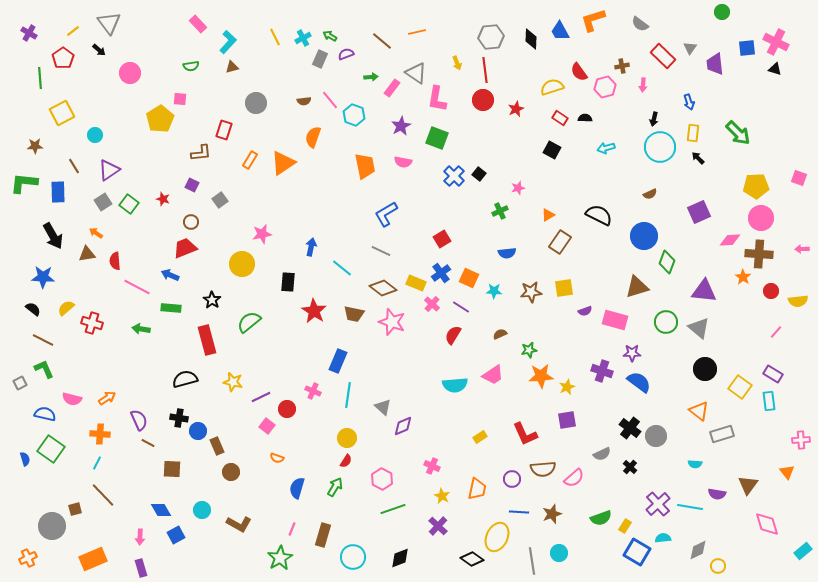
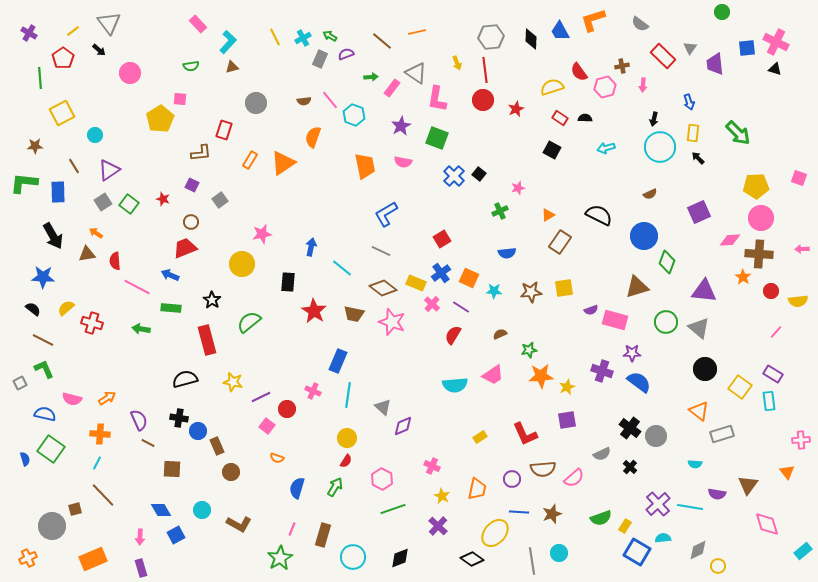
purple semicircle at (585, 311): moved 6 px right, 1 px up
yellow ellipse at (497, 537): moved 2 px left, 4 px up; rotated 16 degrees clockwise
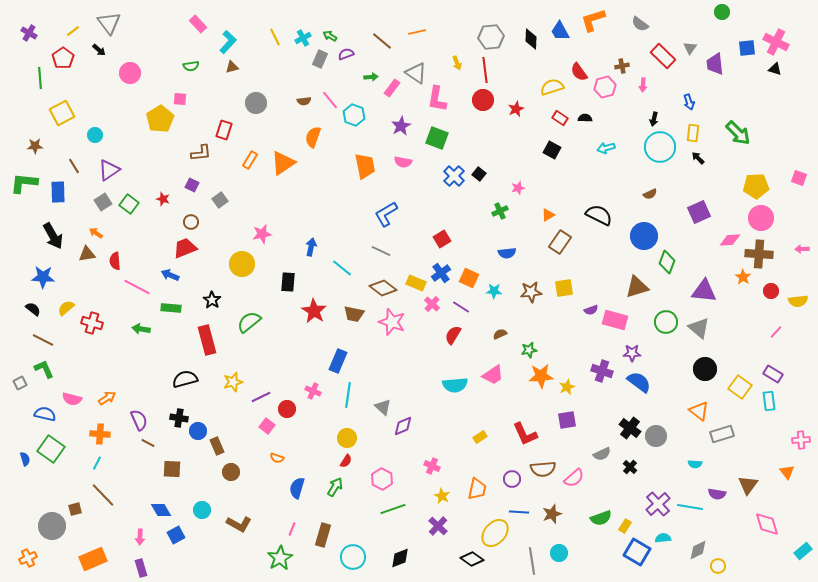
yellow star at (233, 382): rotated 30 degrees counterclockwise
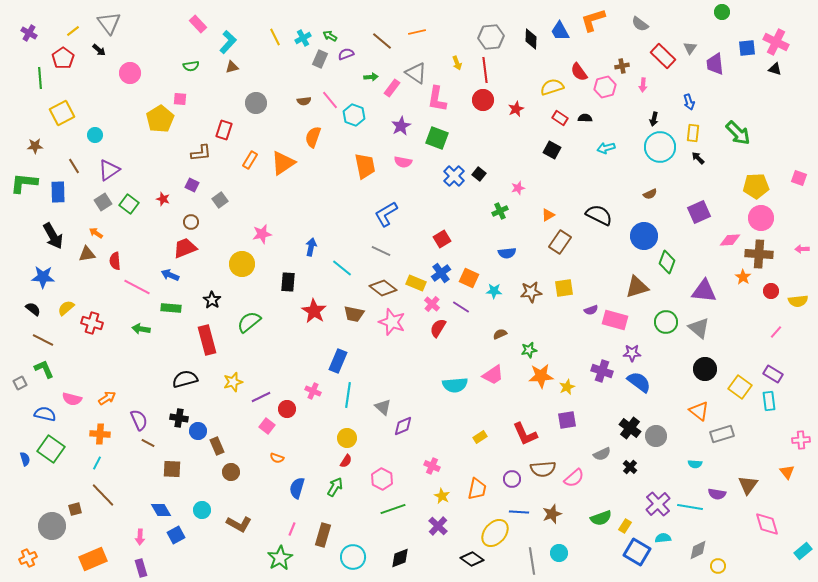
red semicircle at (453, 335): moved 15 px left, 7 px up
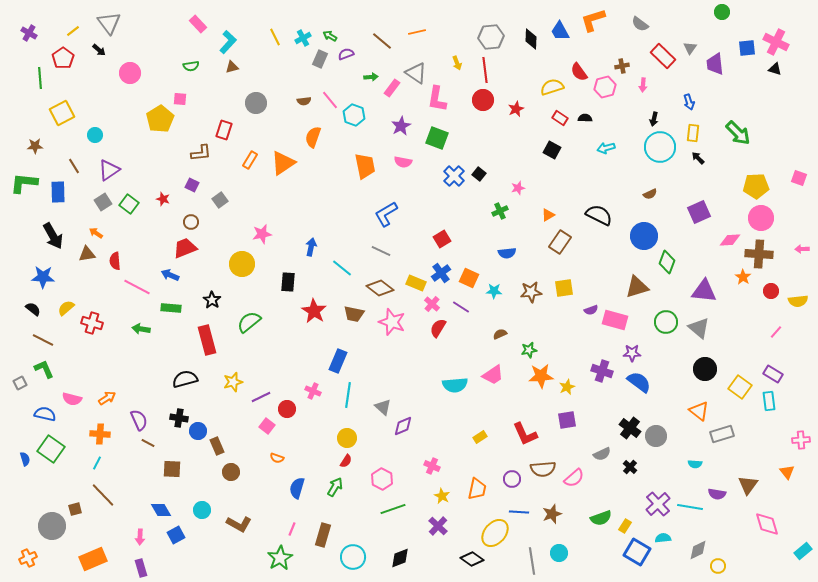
brown diamond at (383, 288): moved 3 px left
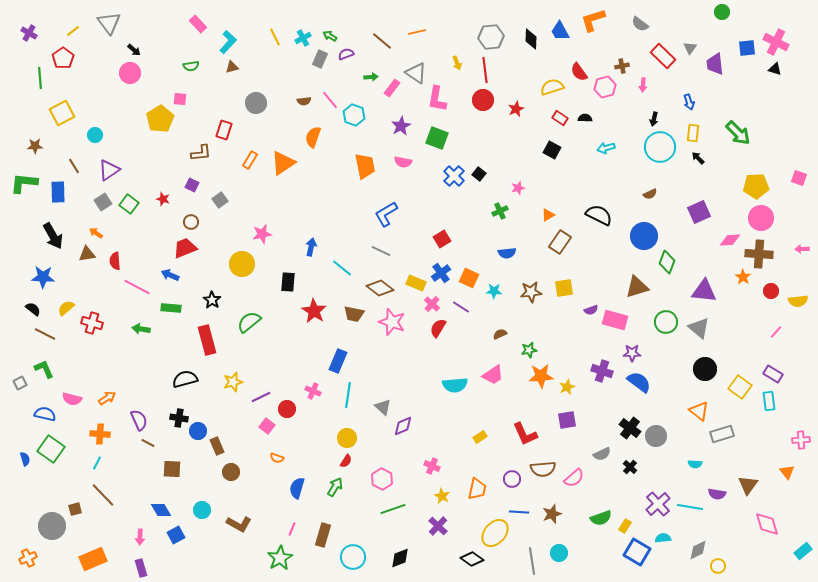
black arrow at (99, 50): moved 35 px right
brown line at (43, 340): moved 2 px right, 6 px up
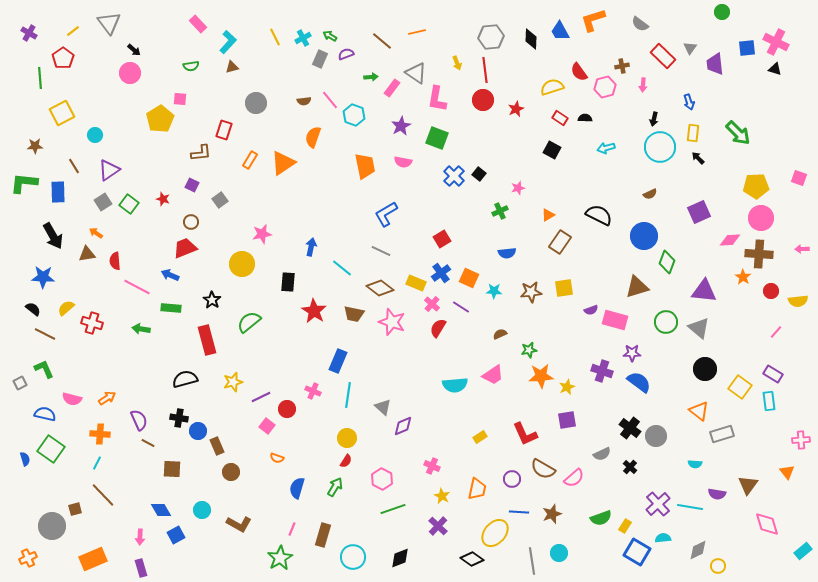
brown semicircle at (543, 469): rotated 35 degrees clockwise
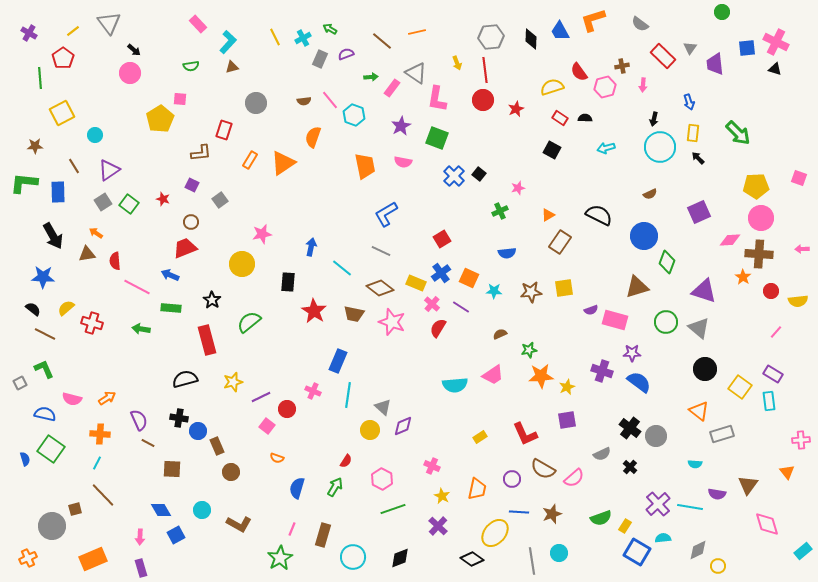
green arrow at (330, 36): moved 7 px up
purple triangle at (704, 291): rotated 12 degrees clockwise
yellow circle at (347, 438): moved 23 px right, 8 px up
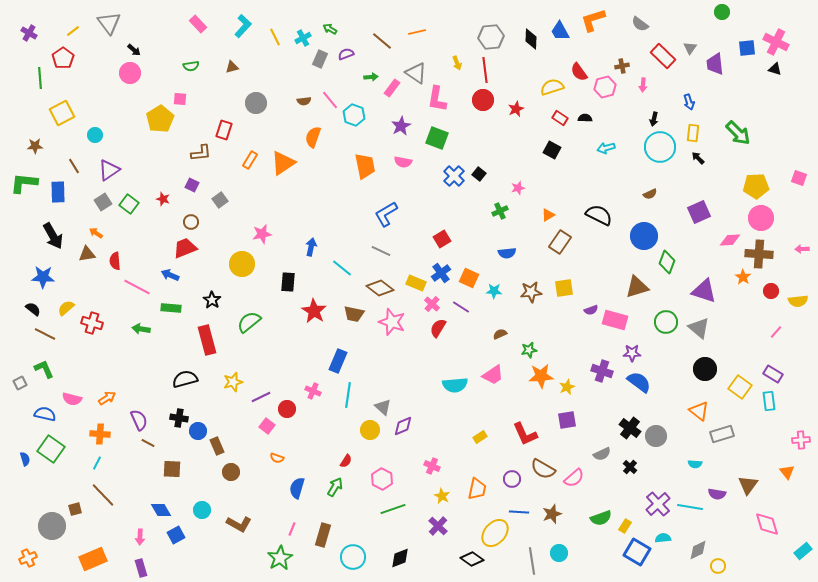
cyan L-shape at (228, 42): moved 15 px right, 16 px up
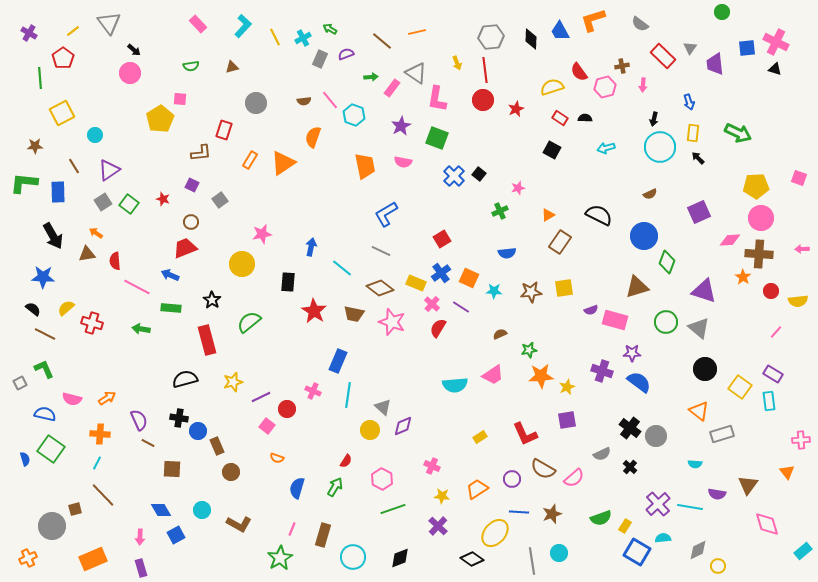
green arrow at (738, 133): rotated 20 degrees counterclockwise
orange trapezoid at (477, 489): rotated 135 degrees counterclockwise
yellow star at (442, 496): rotated 21 degrees counterclockwise
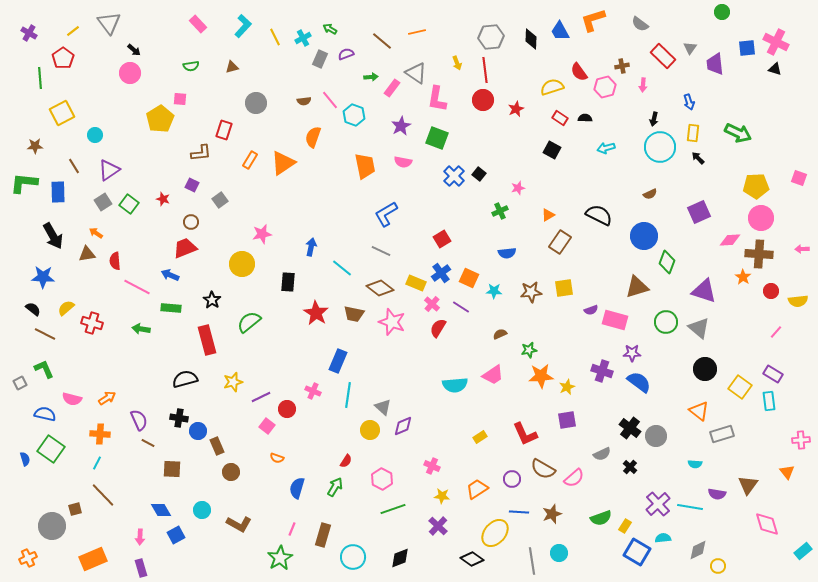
red star at (314, 311): moved 2 px right, 2 px down
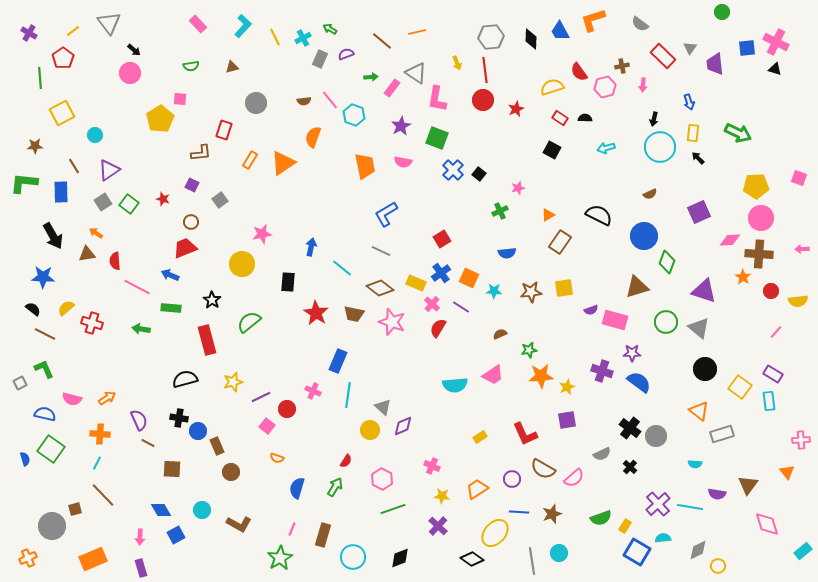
blue cross at (454, 176): moved 1 px left, 6 px up
blue rectangle at (58, 192): moved 3 px right
